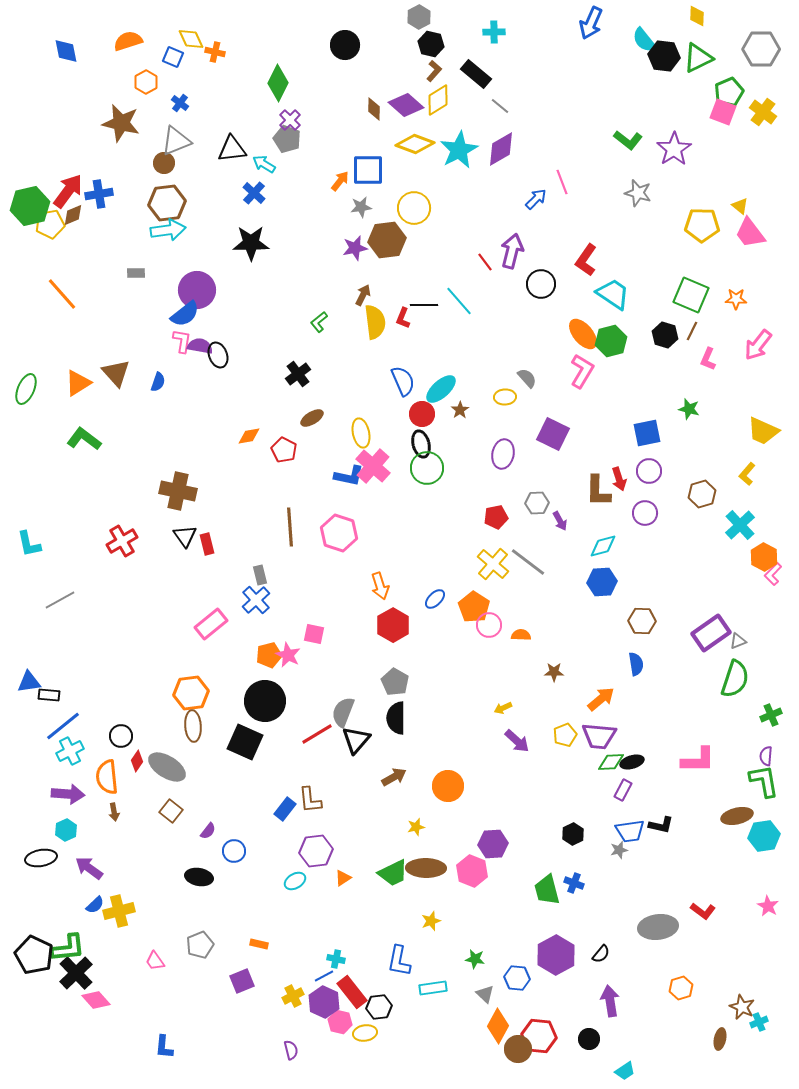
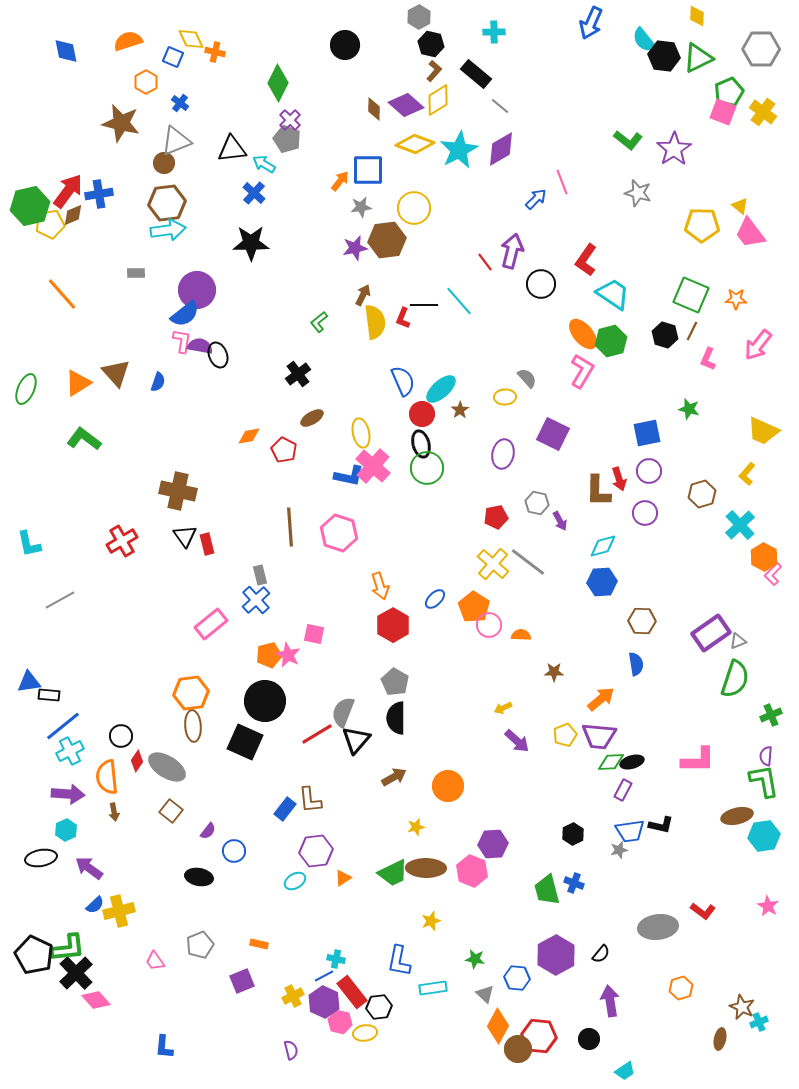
gray hexagon at (537, 503): rotated 15 degrees clockwise
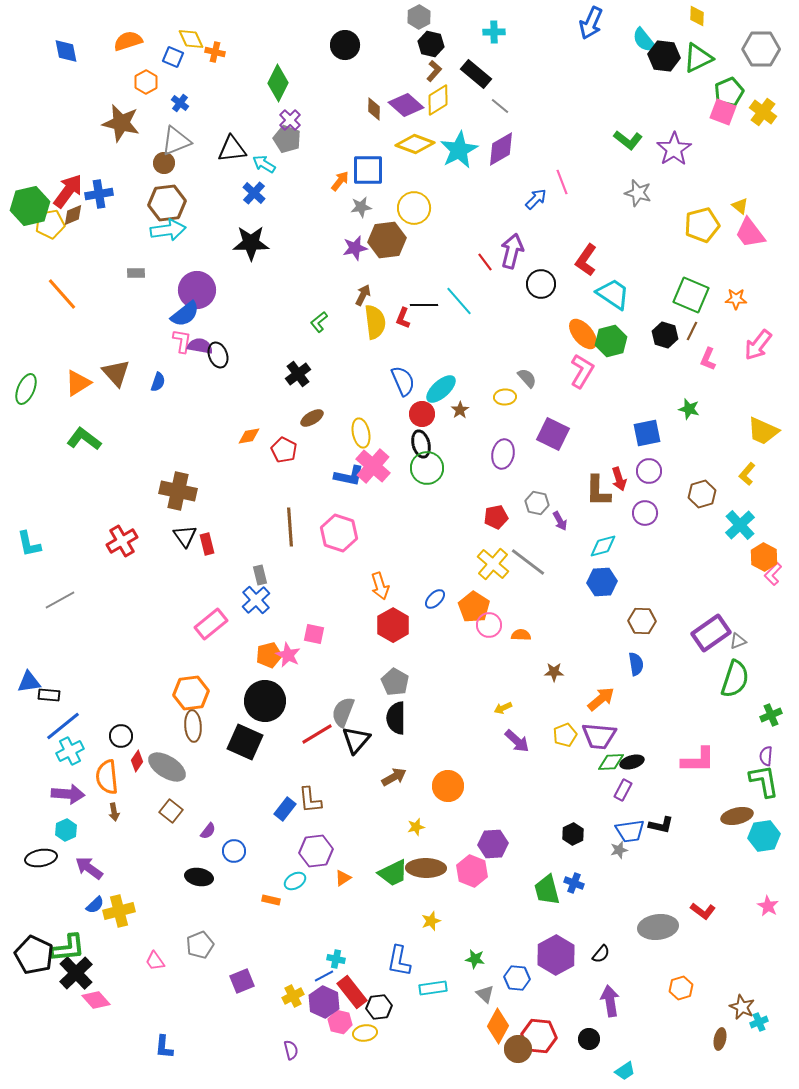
yellow pentagon at (702, 225): rotated 16 degrees counterclockwise
orange rectangle at (259, 944): moved 12 px right, 44 px up
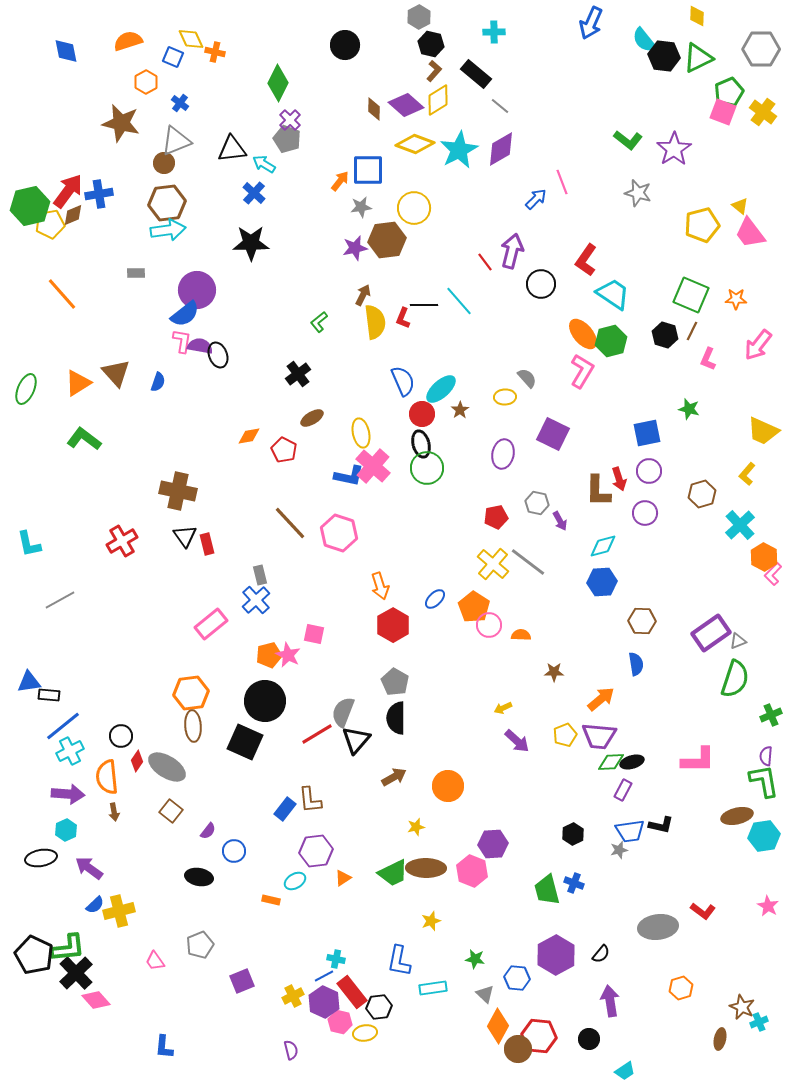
brown line at (290, 527): moved 4 px up; rotated 39 degrees counterclockwise
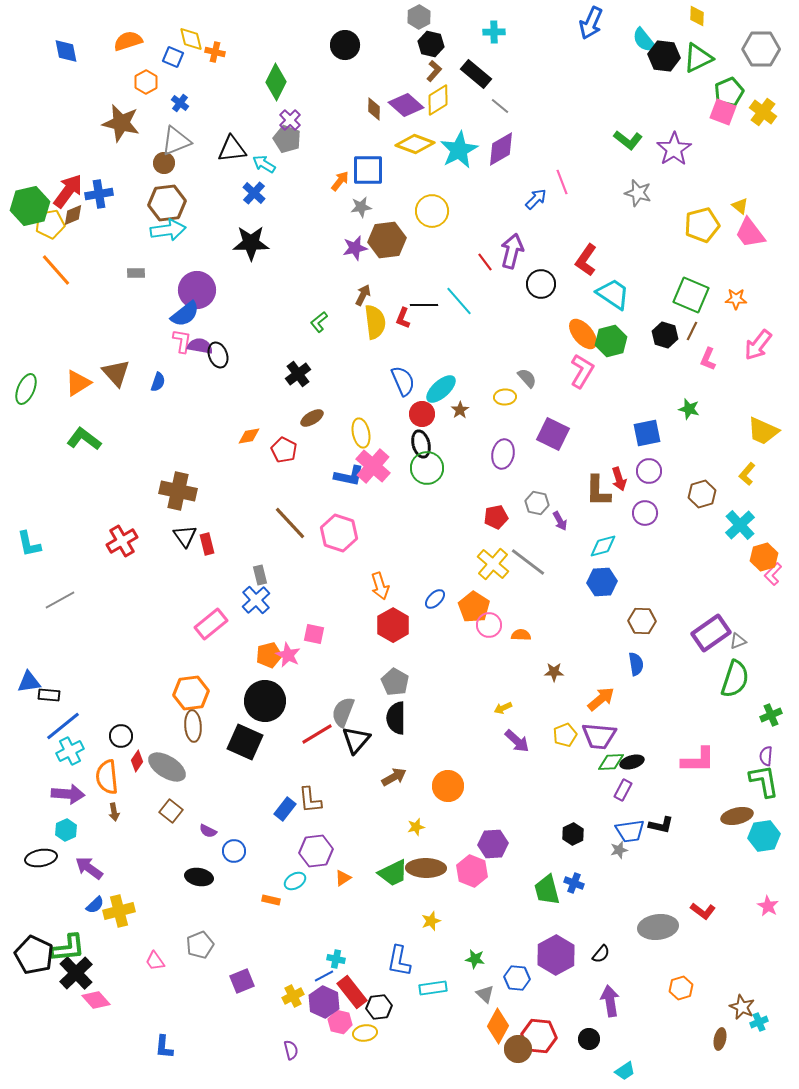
yellow diamond at (191, 39): rotated 12 degrees clockwise
green diamond at (278, 83): moved 2 px left, 1 px up
yellow circle at (414, 208): moved 18 px right, 3 px down
orange line at (62, 294): moved 6 px left, 24 px up
orange hexagon at (764, 557): rotated 16 degrees clockwise
purple semicircle at (208, 831): rotated 78 degrees clockwise
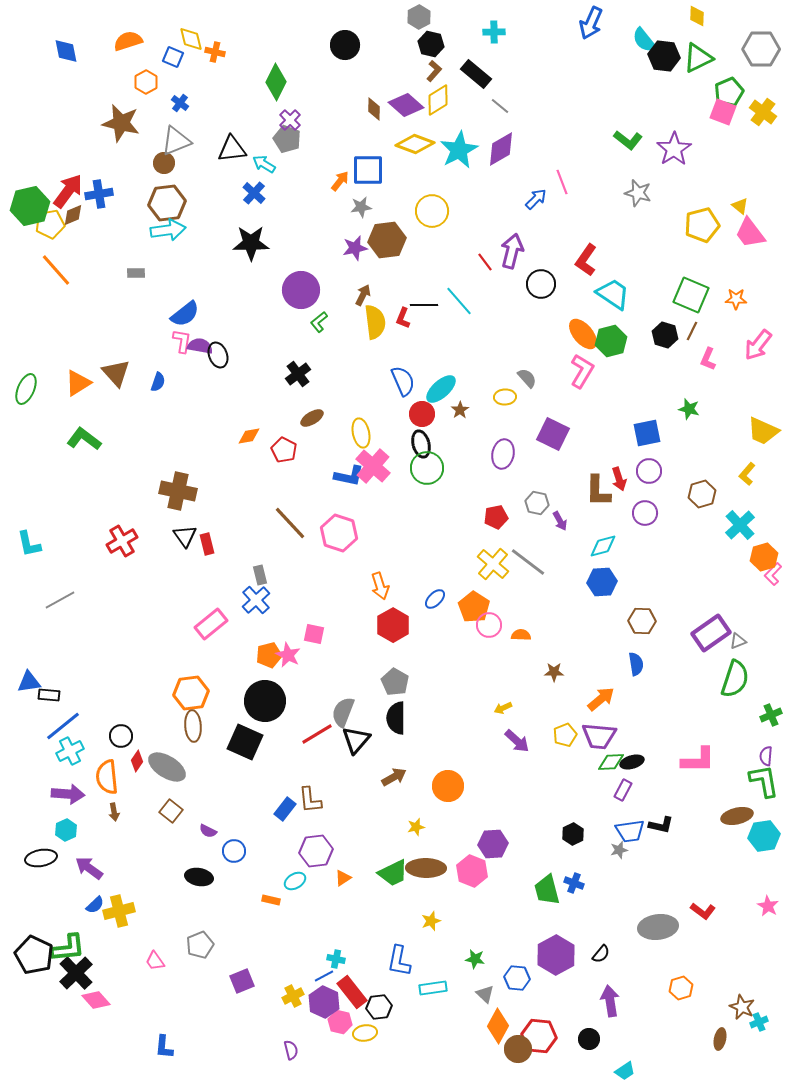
purple circle at (197, 290): moved 104 px right
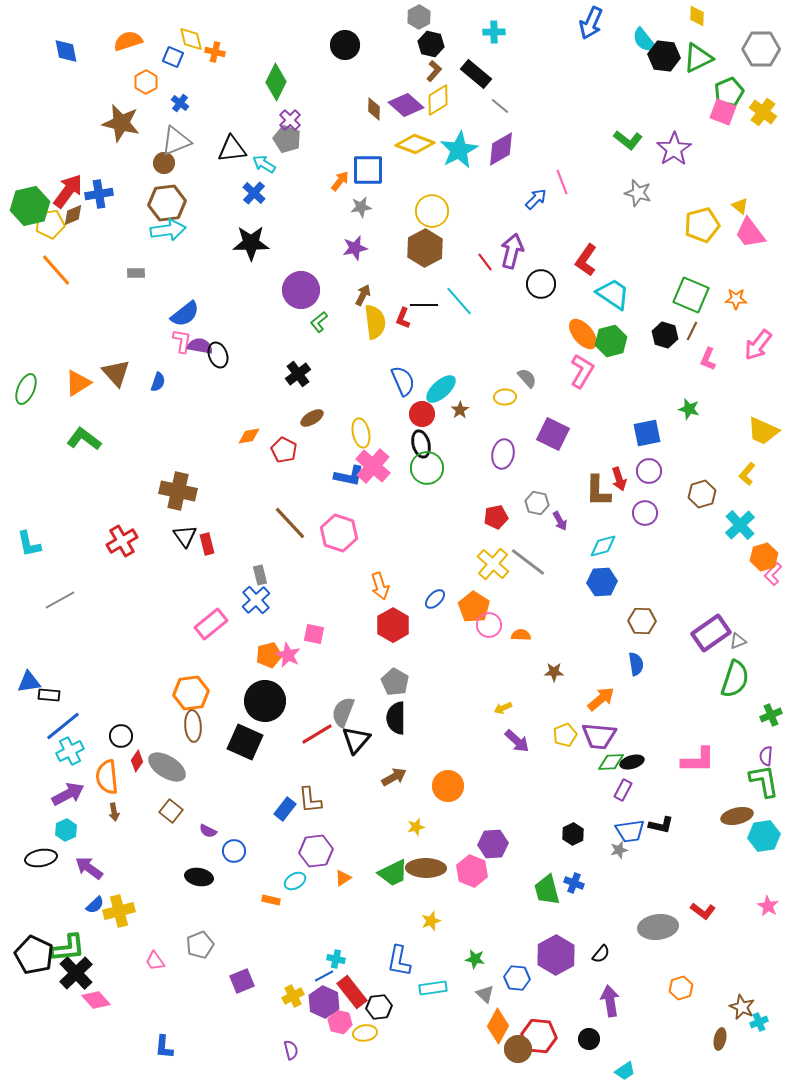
brown hexagon at (387, 240): moved 38 px right, 8 px down; rotated 21 degrees counterclockwise
purple arrow at (68, 794): rotated 32 degrees counterclockwise
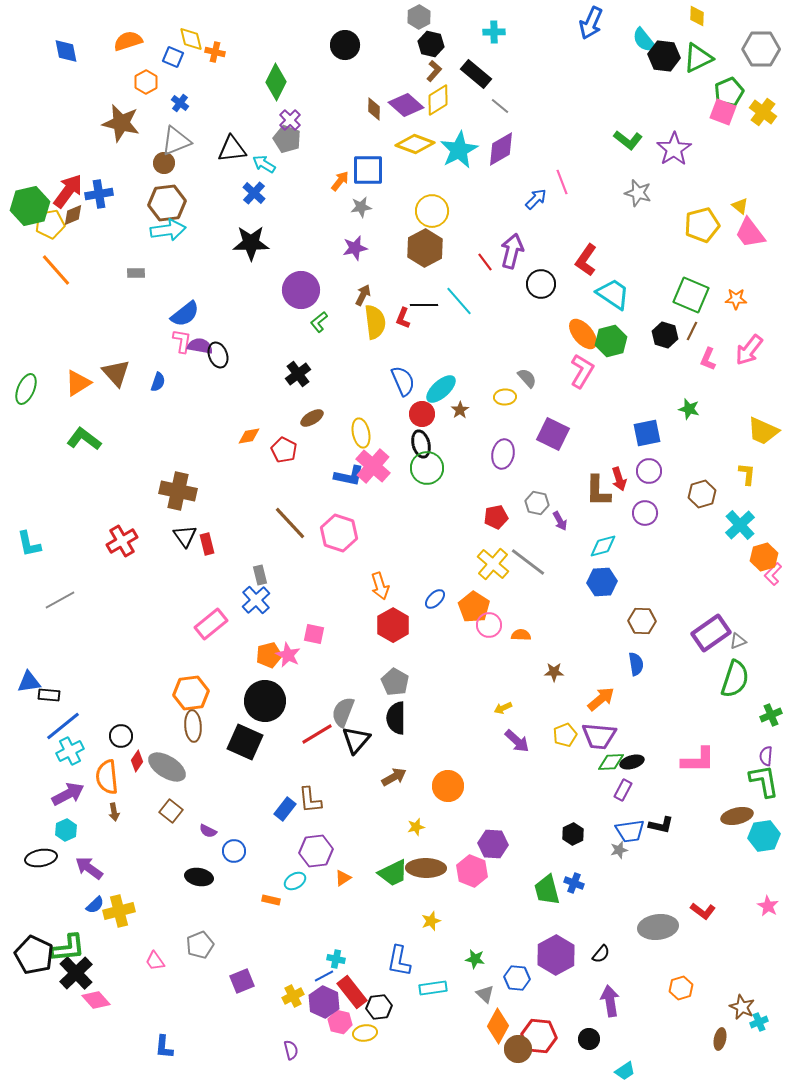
pink arrow at (758, 345): moved 9 px left, 5 px down
yellow L-shape at (747, 474): rotated 145 degrees clockwise
purple hexagon at (493, 844): rotated 8 degrees clockwise
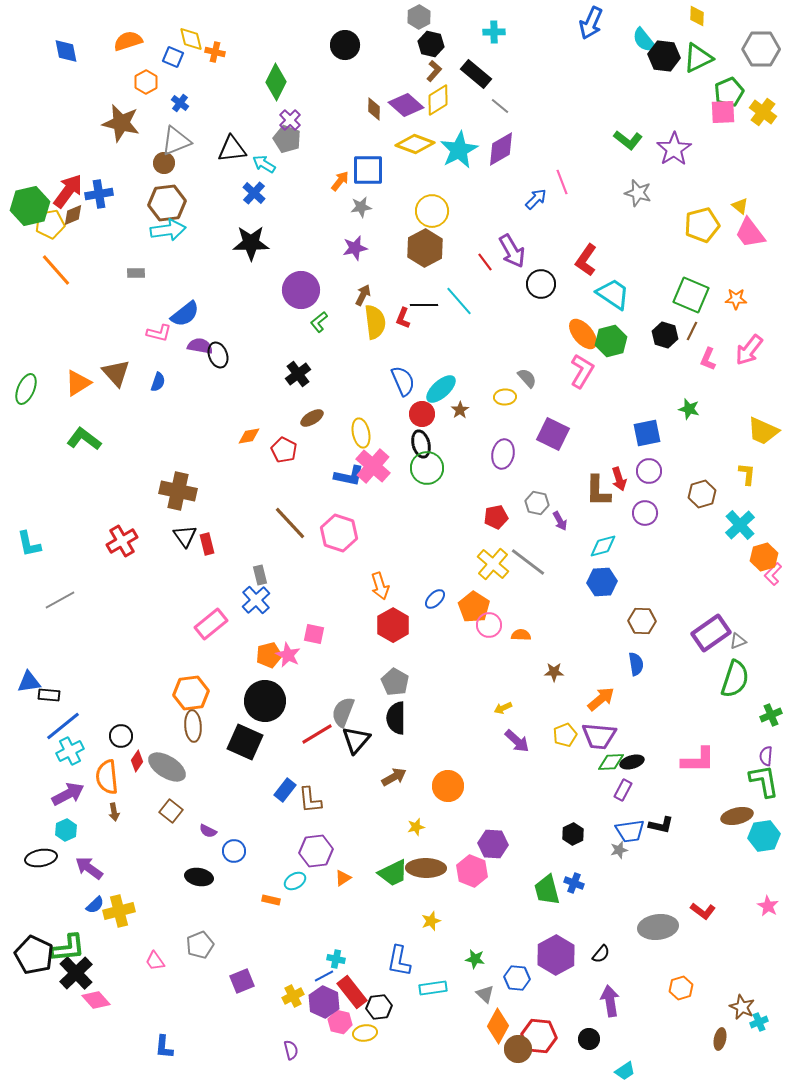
pink square at (723, 112): rotated 24 degrees counterclockwise
purple arrow at (512, 251): rotated 136 degrees clockwise
pink L-shape at (182, 341): moved 23 px left, 8 px up; rotated 95 degrees clockwise
blue rectangle at (285, 809): moved 19 px up
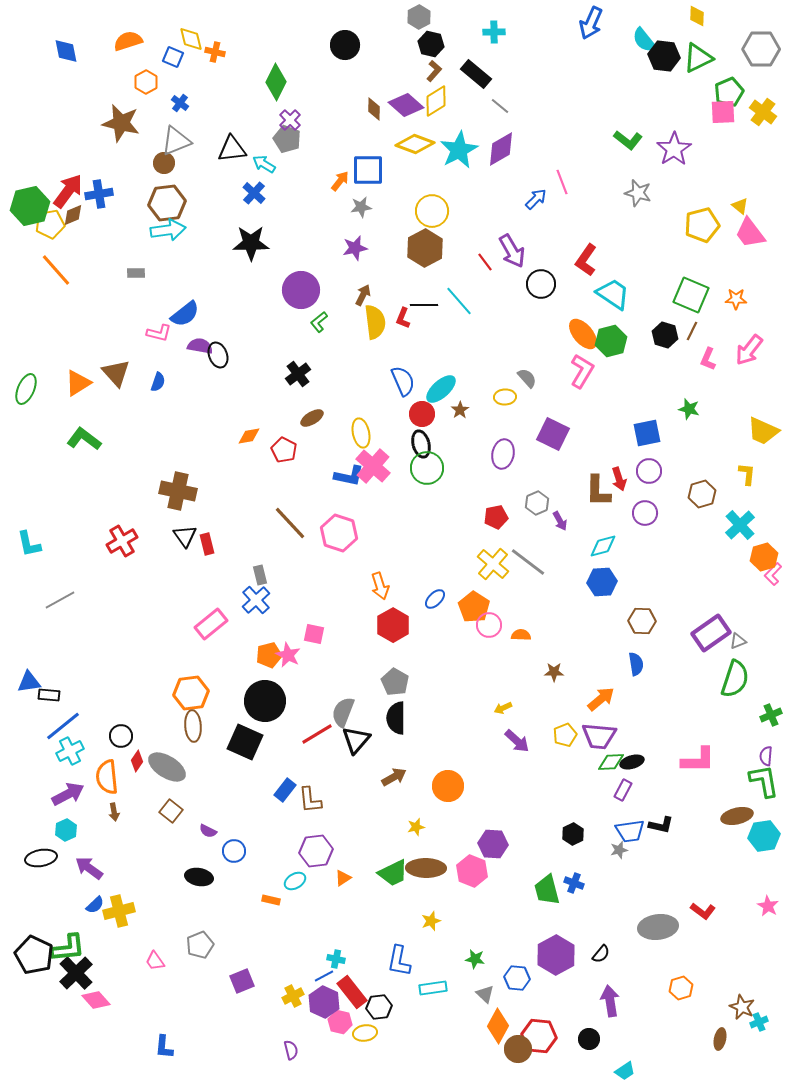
yellow diamond at (438, 100): moved 2 px left, 1 px down
gray hexagon at (537, 503): rotated 25 degrees clockwise
